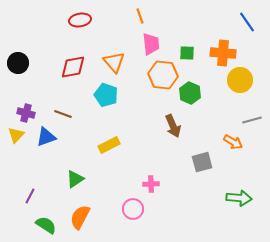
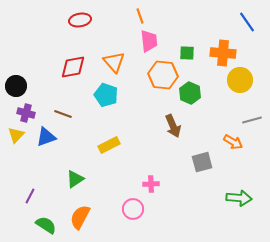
pink trapezoid: moved 2 px left, 3 px up
black circle: moved 2 px left, 23 px down
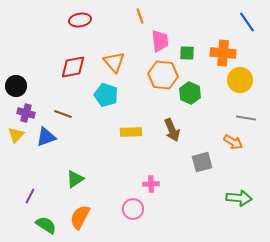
pink trapezoid: moved 11 px right
gray line: moved 6 px left, 2 px up; rotated 24 degrees clockwise
brown arrow: moved 1 px left, 4 px down
yellow rectangle: moved 22 px right, 13 px up; rotated 25 degrees clockwise
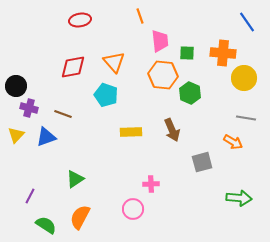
yellow circle: moved 4 px right, 2 px up
purple cross: moved 3 px right, 5 px up
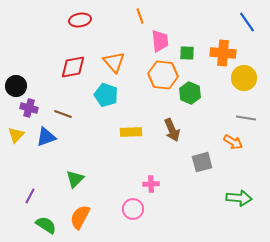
green triangle: rotated 12 degrees counterclockwise
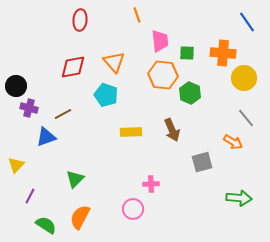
orange line: moved 3 px left, 1 px up
red ellipse: rotated 75 degrees counterclockwise
brown line: rotated 48 degrees counterclockwise
gray line: rotated 42 degrees clockwise
yellow triangle: moved 30 px down
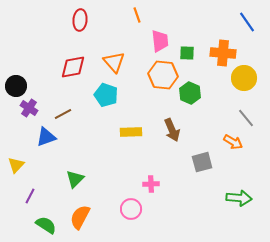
purple cross: rotated 18 degrees clockwise
pink circle: moved 2 px left
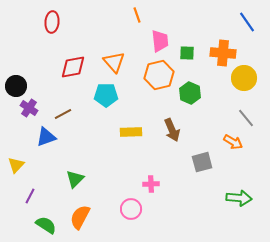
red ellipse: moved 28 px left, 2 px down
orange hexagon: moved 4 px left; rotated 20 degrees counterclockwise
cyan pentagon: rotated 20 degrees counterclockwise
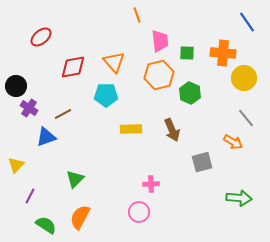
red ellipse: moved 11 px left, 15 px down; rotated 45 degrees clockwise
yellow rectangle: moved 3 px up
pink circle: moved 8 px right, 3 px down
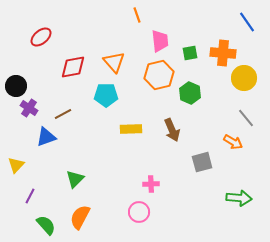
green square: moved 3 px right; rotated 14 degrees counterclockwise
green semicircle: rotated 15 degrees clockwise
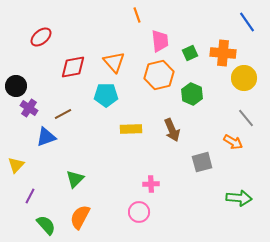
green square: rotated 14 degrees counterclockwise
green hexagon: moved 2 px right, 1 px down
